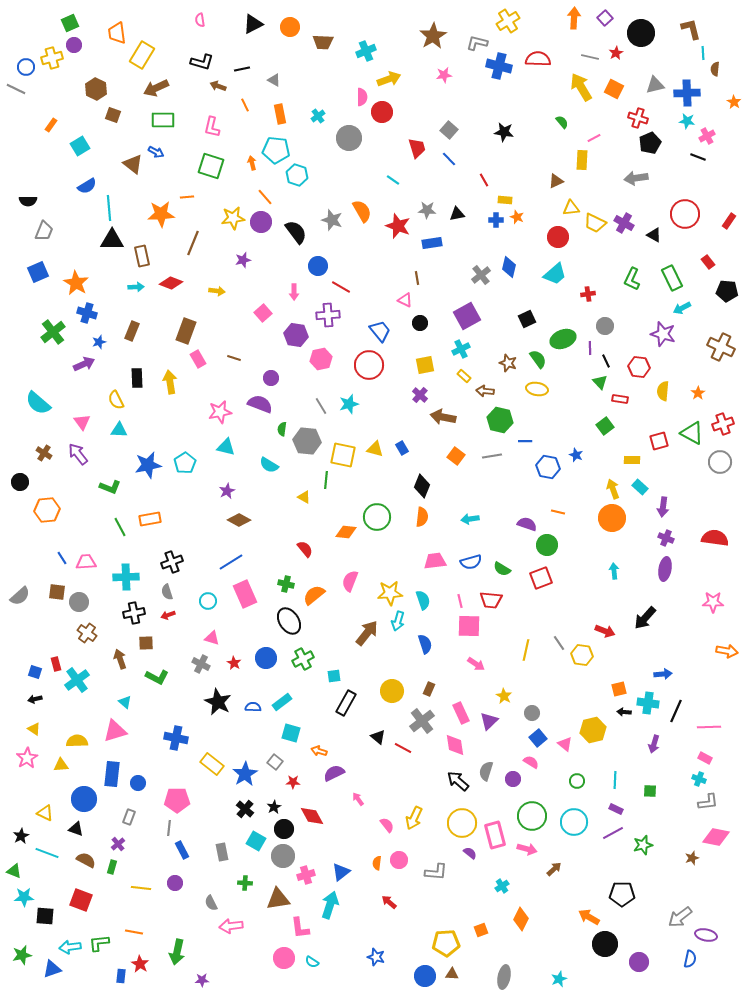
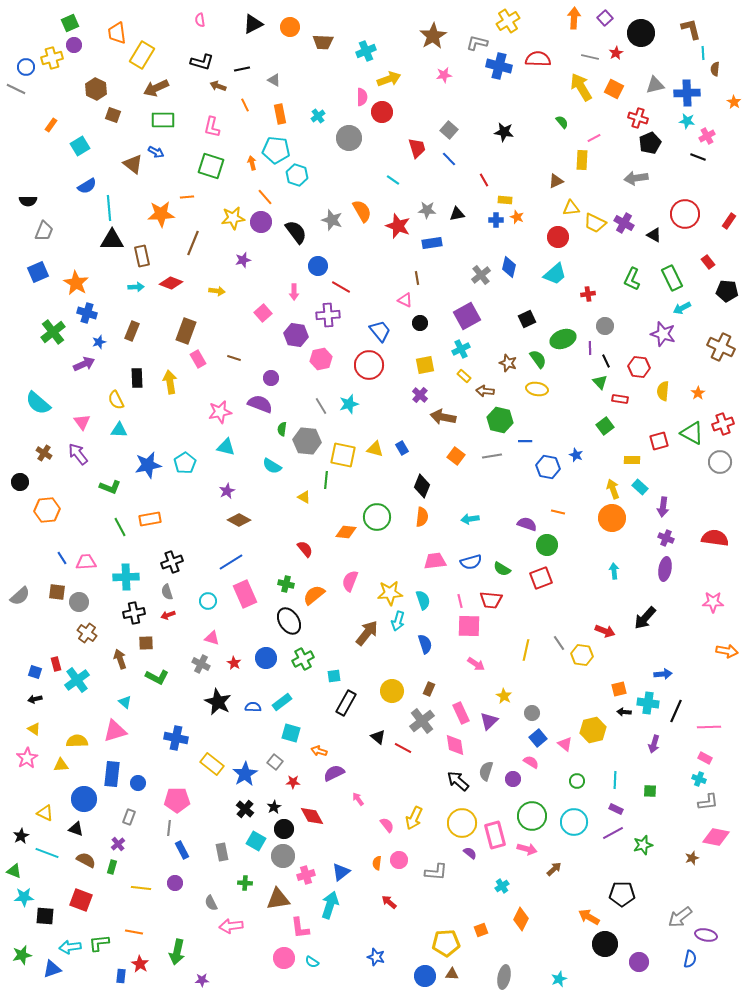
cyan semicircle at (269, 465): moved 3 px right, 1 px down
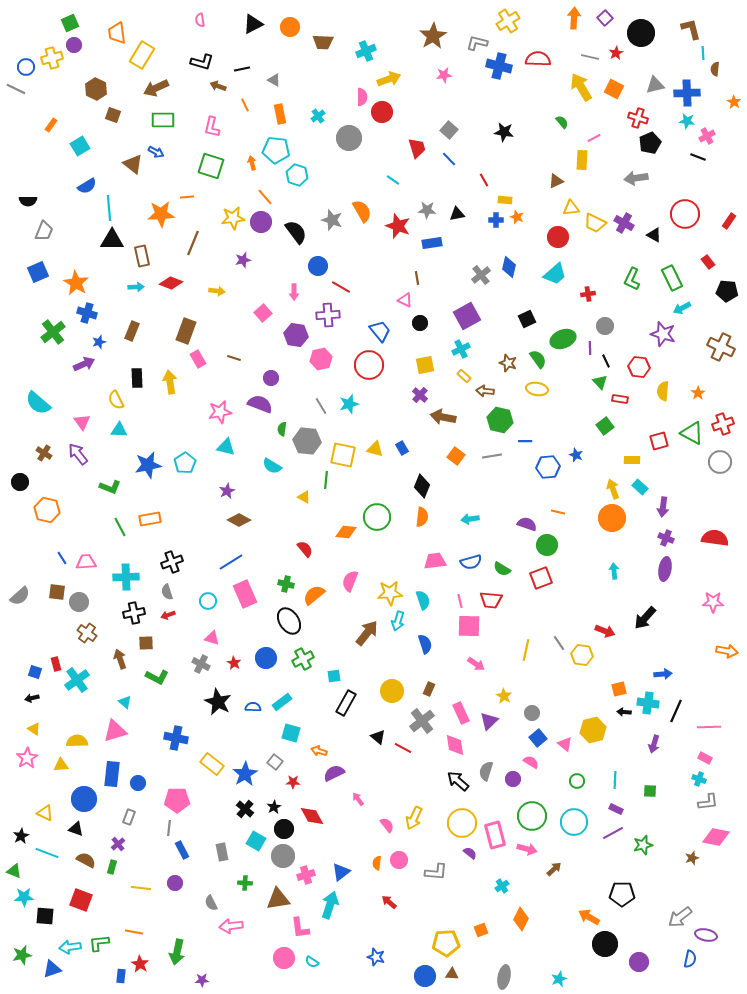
blue hexagon at (548, 467): rotated 15 degrees counterclockwise
orange hexagon at (47, 510): rotated 20 degrees clockwise
black arrow at (35, 699): moved 3 px left, 1 px up
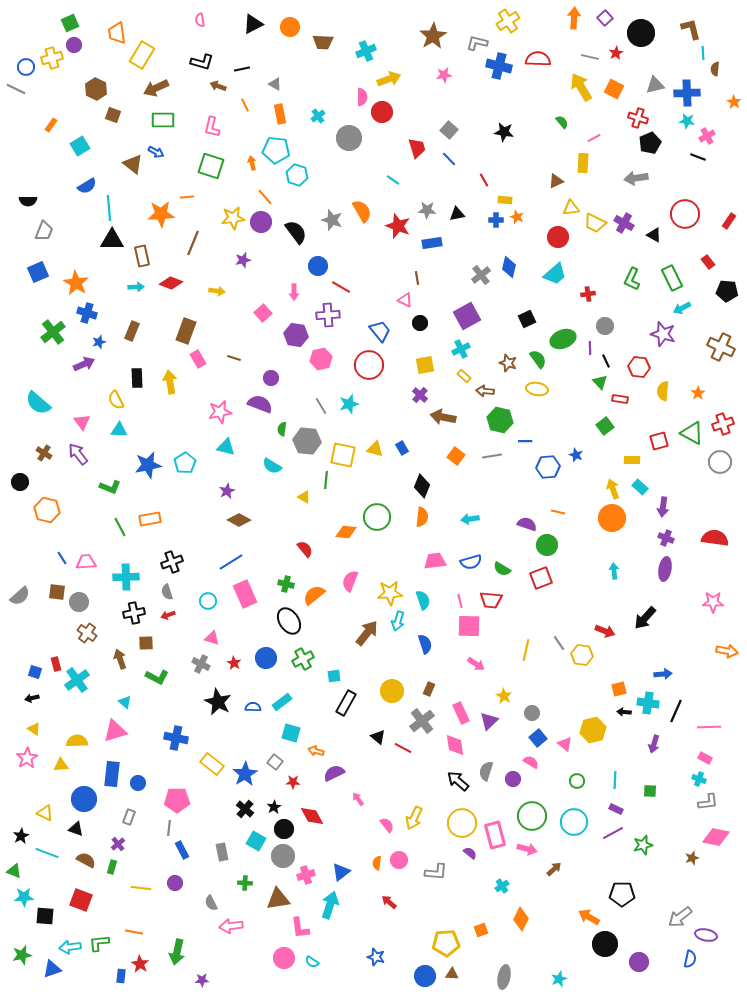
gray triangle at (274, 80): moved 1 px right, 4 px down
yellow rectangle at (582, 160): moved 1 px right, 3 px down
orange arrow at (319, 751): moved 3 px left
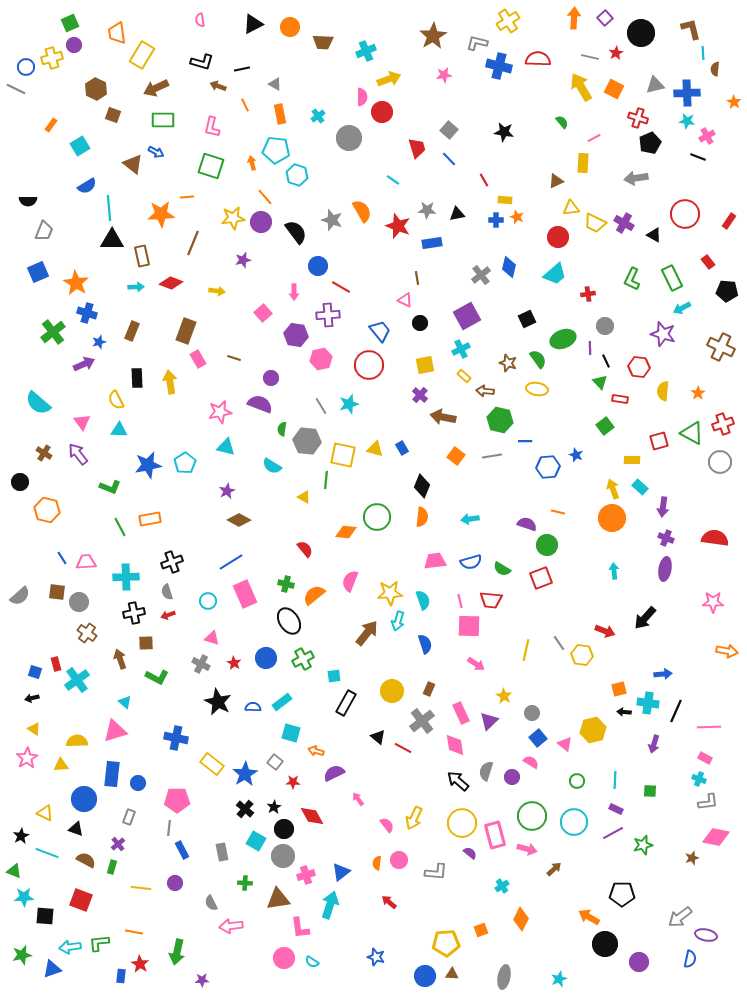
purple circle at (513, 779): moved 1 px left, 2 px up
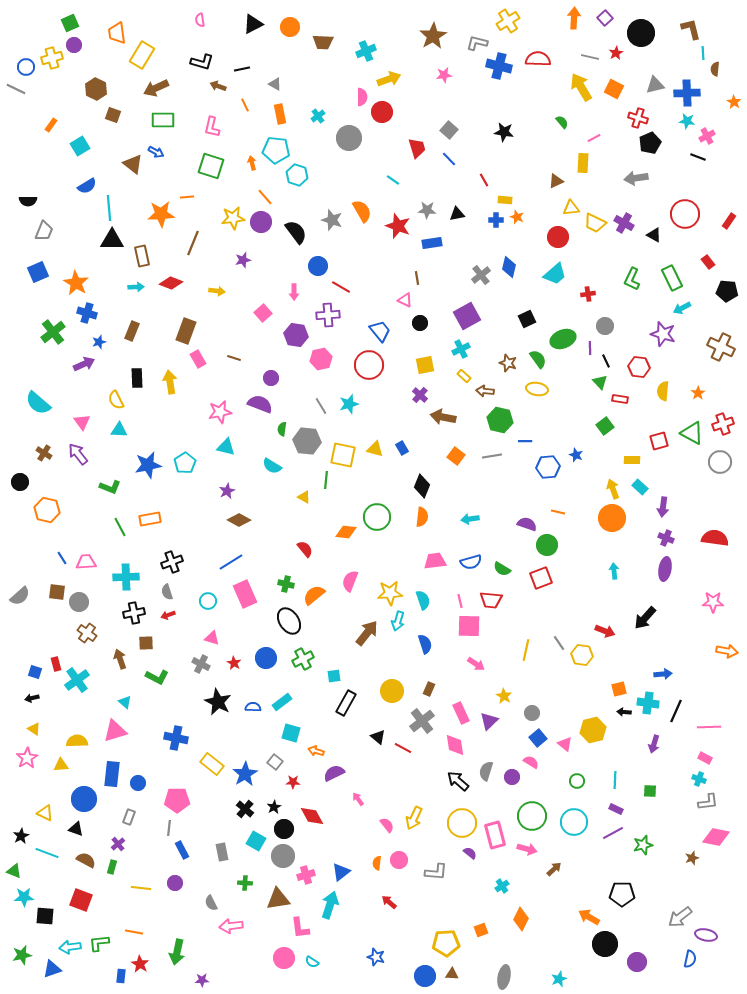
purple circle at (639, 962): moved 2 px left
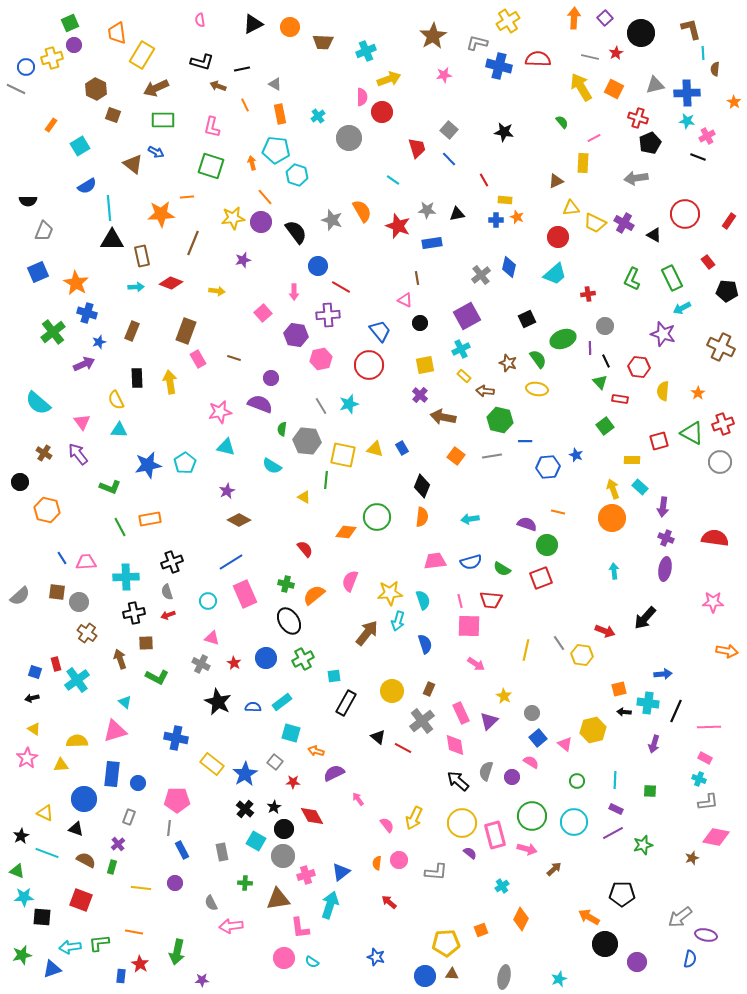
green triangle at (14, 871): moved 3 px right
black square at (45, 916): moved 3 px left, 1 px down
